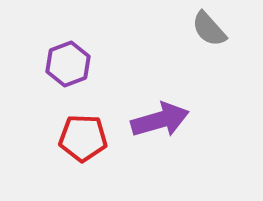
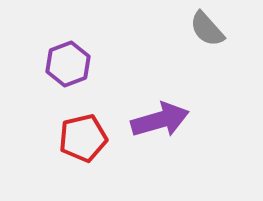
gray semicircle: moved 2 px left
red pentagon: rotated 15 degrees counterclockwise
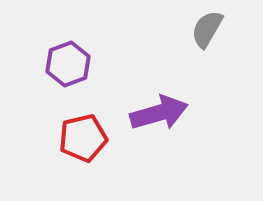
gray semicircle: rotated 72 degrees clockwise
purple arrow: moved 1 px left, 7 px up
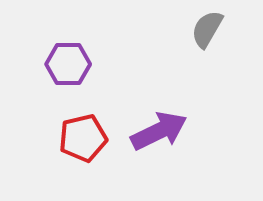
purple hexagon: rotated 21 degrees clockwise
purple arrow: moved 18 px down; rotated 10 degrees counterclockwise
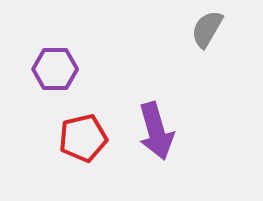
purple hexagon: moved 13 px left, 5 px down
purple arrow: moved 3 px left; rotated 100 degrees clockwise
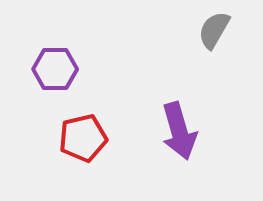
gray semicircle: moved 7 px right, 1 px down
purple arrow: moved 23 px right
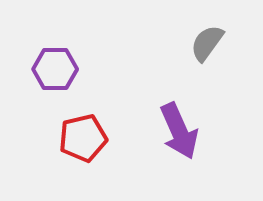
gray semicircle: moved 7 px left, 13 px down; rotated 6 degrees clockwise
purple arrow: rotated 8 degrees counterclockwise
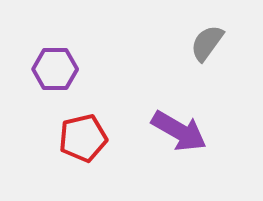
purple arrow: rotated 36 degrees counterclockwise
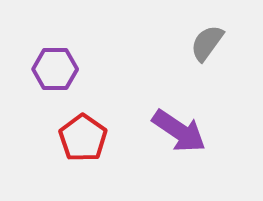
purple arrow: rotated 4 degrees clockwise
red pentagon: rotated 24 degrees counterclockwise
